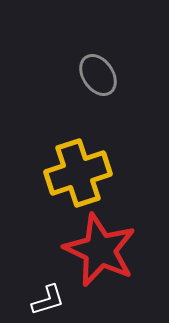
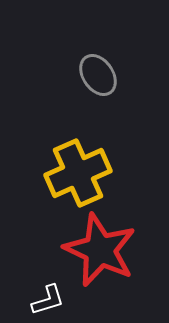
yellow cross: rotated 6 degrees counterclockwise
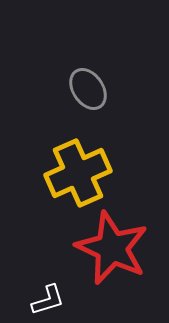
gray ellipse: moved 10 px left, 14 px down
red star: moved 12 px right, 2 px up
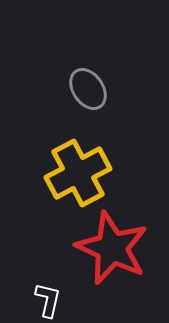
yellow cross: rotated 4 degrees counterclockwise
white L-shape: rotated 60 degrees counterclockwise
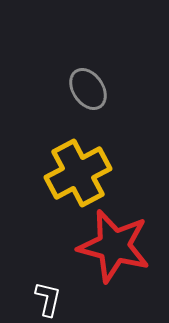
red star: moved 2 px right, 2 px up; rotated 10 degrees counterclockwise
white L-shape: moved 1 px up
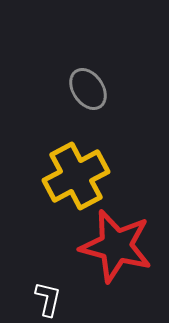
yellow cross: moved 2 px left, 3 px down
red star: moved 2 px right
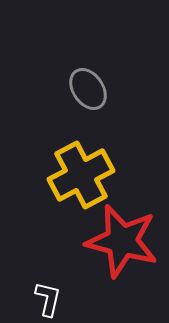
yellow cross: moved 5 px right, 1 px up
red star: moved 6 px right, 5 px up
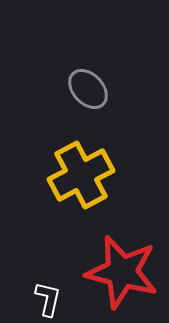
gray ellipse: rotated 9 degrees counterclockwise
red star: moved 31 px down
